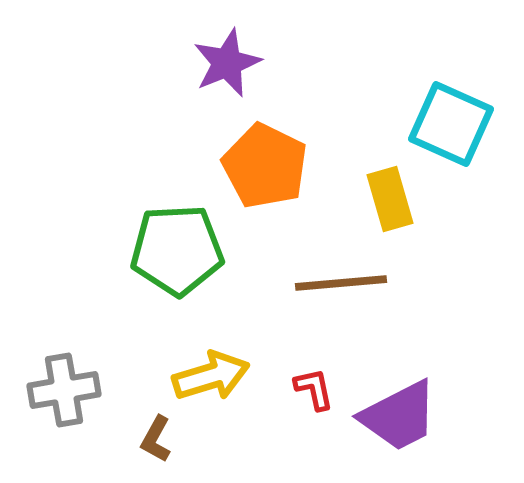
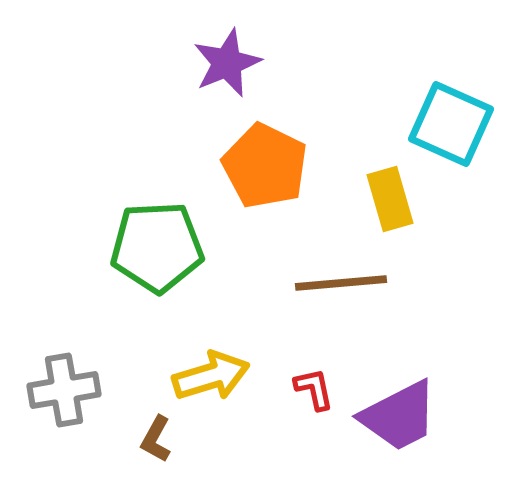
green pentagon: moved 20 px left, 3 px up
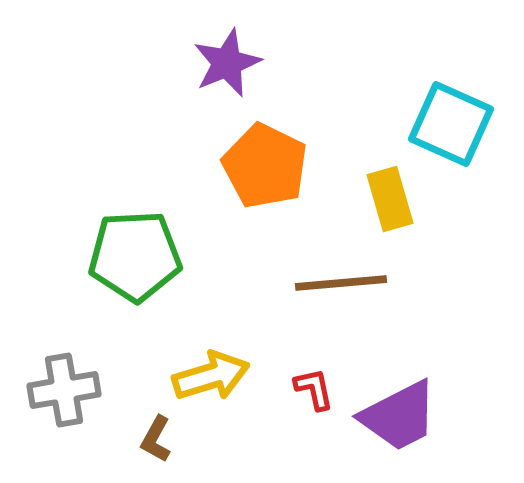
green pentagon: moved 22 px left, 9 px down
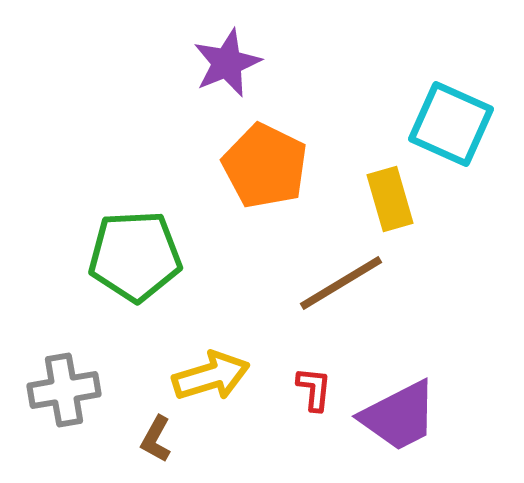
brown line: rotated 26 degrees counterclockwise
red L-shape: rotated 18 degrees clockwise
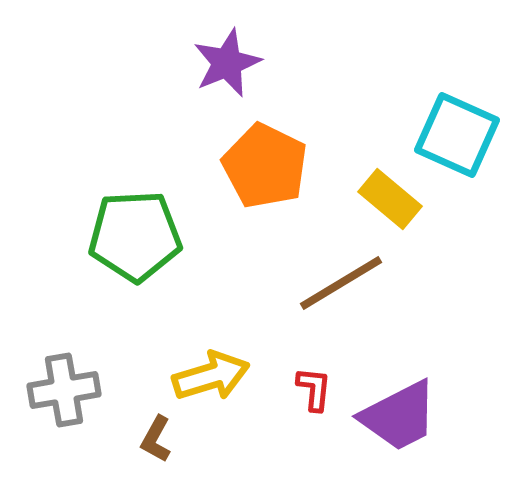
cyan square: moved 6 px right, 11 px down
yellow rectangle: rotated 34 degrees counterclockwise
green pentagon: moved 20 px up
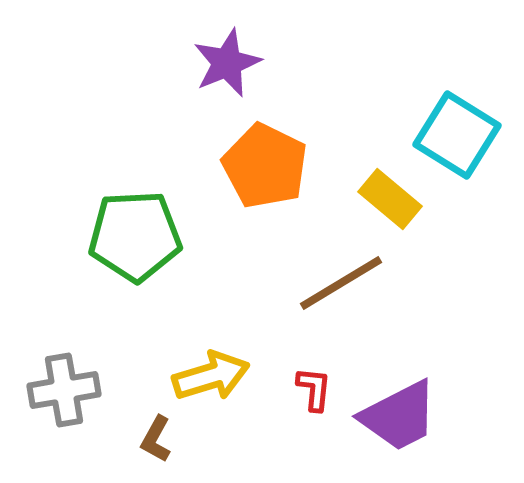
cyan square: rotated 8 degrees clockwise
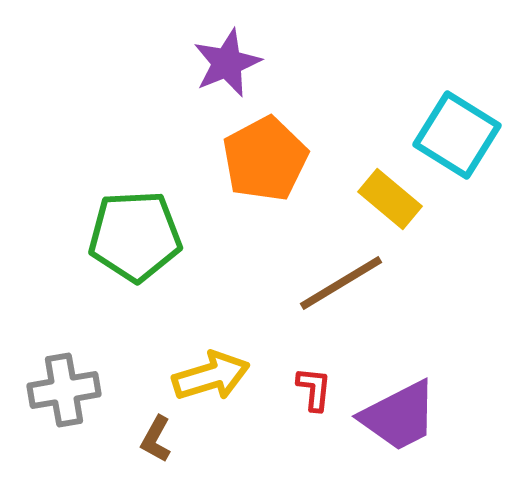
orange pentagon: moved 7 px up; rotated 18 degrees clockwise
